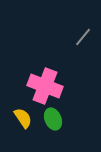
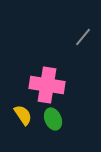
pink cross: moved 2 px right, 1 px up; rotated 12 degrees counterclockwise
yellow semicircle: moved 3 px up
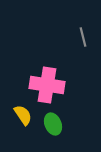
gray line: rotated 54 degrees counterclockwise
green ellipse: moved 5 px down
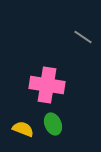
gray line: rotated 42 degrees counterclockwise
yellow semicircle: moved 14 px down; rotated 35 degrees counterclockwise
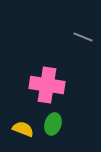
gray line: rotated 12 degrees counterclockwise
green ellipse: rotated 40 degrees clockwise
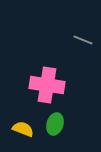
gray line: moved 3 px down
green ellipse: moved 2 px right
